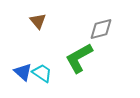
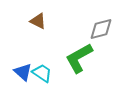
brown triangle: rotated 24 degrees counterclockwise
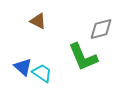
green L-shape: moved 4 px right, 1 px up; rotated 84 degrees counterclockwise
blue triangle: moved 5 px up
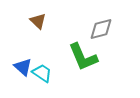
brown triangle: rotated 18 degrees clockwise
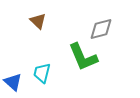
blue triangle: moved 10 px left, 15 px down
cyan trapezoid: rotated 110 degrees counterclockwise
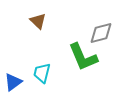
gray diamond: moved 4 px down
blue triangle: rotated 42 degrees clockwise
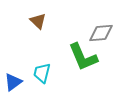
gray diamond: rotated 10 degrees clockwise
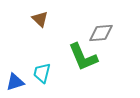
brown triangle: moved 2 px right, 2 px up
blue triangle: moved 2 px right; rotated 18 degrees clockwise
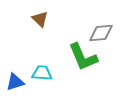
cyan trapezoid: rotated 80 degrees clockwise
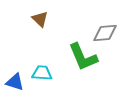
gray diamond: moved 4 px right
blue triangle: rotated 36 degrees clockwise
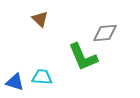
cyan trapezoid: moved 4 px down
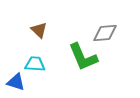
brown triangle: moved 1 px left, 11 px down
cyan trapezoid: moved 7 px left, 13 px up
blue triangle: moved 1 px right
